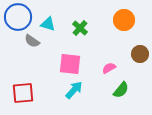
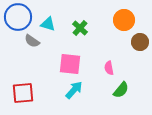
brown circle: moved 12 px up
pink semicircle: rotated 72 degrees counterclockwise
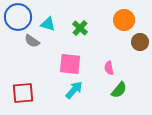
green semicircle: moved 2 px left
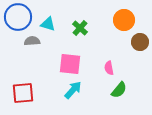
gray semicircle: rotated 140 degrees clockwise
cyan arrow: moved 1 px left
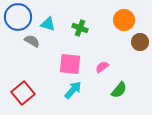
green cross: rotated 21 degrees counterclockwise
gray semicircle: rotated 35 degrees clockwise
pink semicircle: moved 7 px left, 1 px up; rotated 64 degrees clockwise
red square: rotated 35 degrees counterclockwise
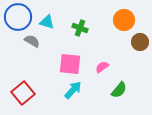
cyan triangle: moved 1 px left, 2 px up
